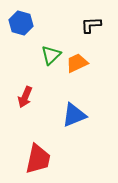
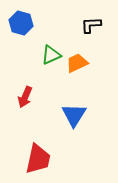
green triangle: rotated 20 degrees clockwise
blue triangle: rotated 36 degrees counterclockwise
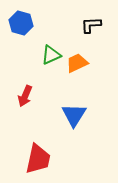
red arrow: moved 1 px up
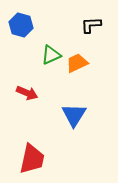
blue hexagon: moved 2 px down
red arrow: moved 2 px right, 3 px up; rotated 90 degrees counterclockwise
red trapezoid: moved 6 px left
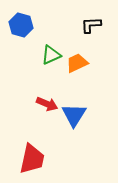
red arrow: moved 20 px right, 11 px down
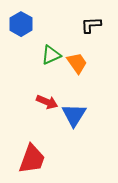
blue hexagon: moved 1 px up; rotated 15 degrees clockwise
orange trapezoid: rotated 80 degrees clockwise
red arrow: moved 2 px up
red trapezoid: rotated 8 degrees clockwise
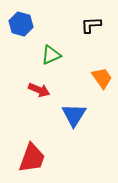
blue hexagon: rotated 15 degrees counterclockwise
orange trapezoid: moved 25 px right, 15 px down
red arrow: moved 8 px left, 12 px up
red trapezoid: moved 1 px up
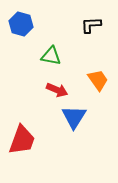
green triangle: moved 1 px down; rotated 35 degrees clockwise
orange trapezoid: moved 4 px left, 2 px down
red arrow: moved 18 px right
blue triangle: moved 2 px down
red trapezoid: moved 10 px left, 18 px up
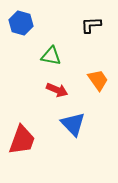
blue hexagon: moved 1 px up
blue triangle: moved 1 px left, 7 px down; rotated 16 degrees counterclockwise
